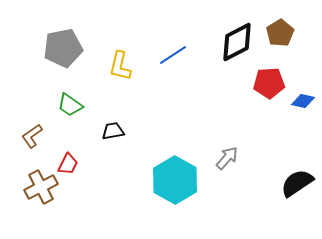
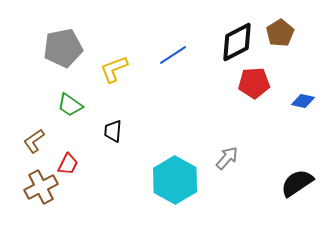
yellow L-shape: moved 6 px left, 3 px down; rotated 56 degrees clockwise
red pentagon: moved 15 px left
black trapezoid: rotated 75 degrees counterclockwise
brown L-shape: moved 2 px right, 5 px down
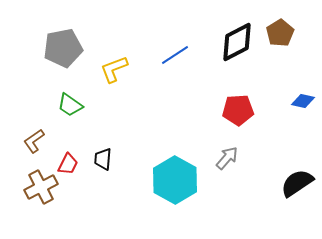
blue line: moved 2 px right
red pentagon: moved 16 px left, 27 px down
black trapezoid: moved 10 px left, 28 px down
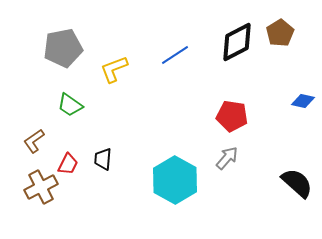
red pentagon: moved 6 px left, 6 px down; rotated 12 degrees clockwise
black semicircle: rotated 76 degrees clockwise
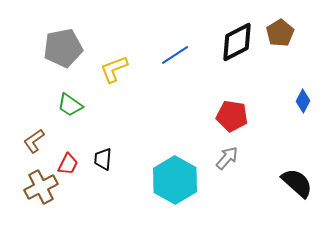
blue diamond: rotated 75 degrees counterclockwise
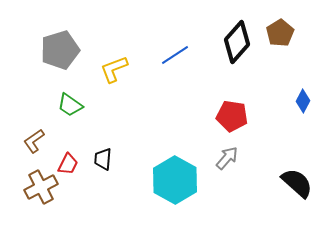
black diamond: rotated 21 degrees counterclockwise
gray pentagon: moved 3 px left, 2 px down; rotated 6 degrees counterclockwise
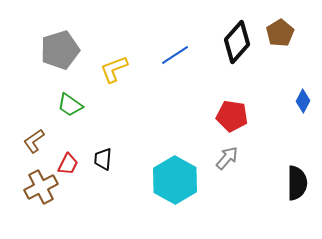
black semicircle: rotated 48 degrees clockwise
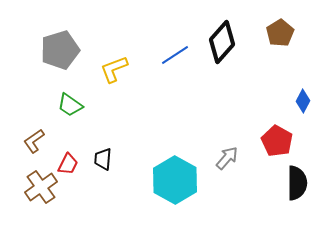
black diamond: moved 15 px left
red pentagon: moved 45 px right, 25 px down; rotated 20 degrees clockwise
brown cross: rotated 8 degrees counterclockwise
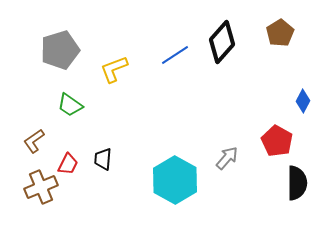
brown cross: rotated 12 degrees clockwise
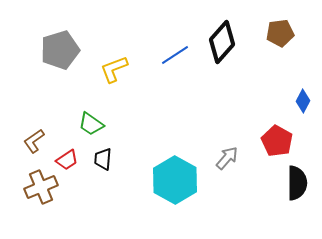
brown pentagon: rotated 24 degrees clockwise
green trapezoid: moved 21 px right, 19 px down
red trapezoid: moved 1 px left, 4 px up; rotated 30 degrees clockwise
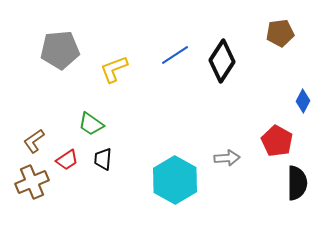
black diamond: moved 19 px down; rotated 9 degrees counterclockwise
gray pentagon: rotated 12 degrees clockwise
gray arrow: rotated 45 degrees clockwise
brown cross: moved 9 px left, 5 px up
